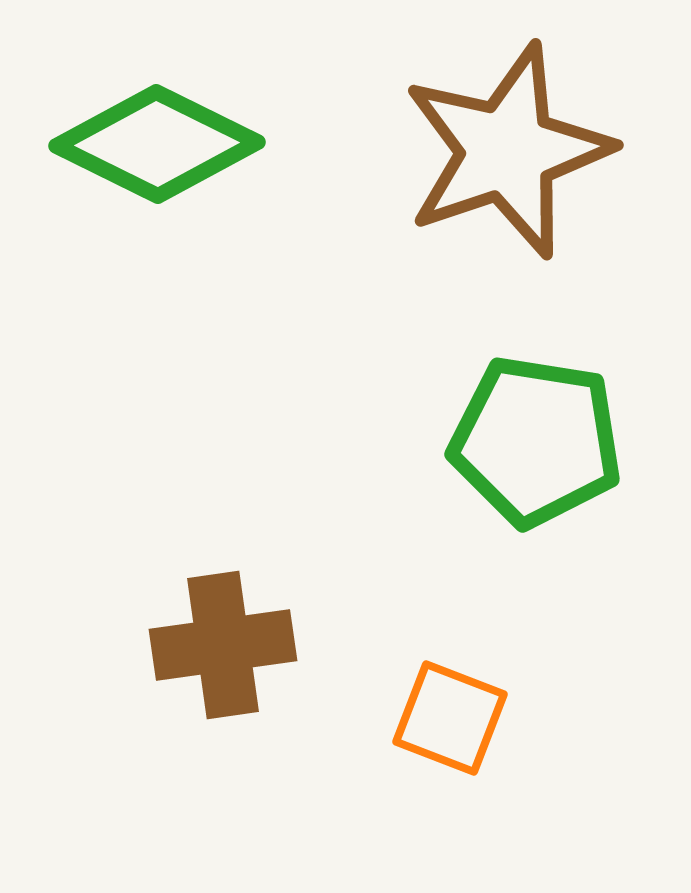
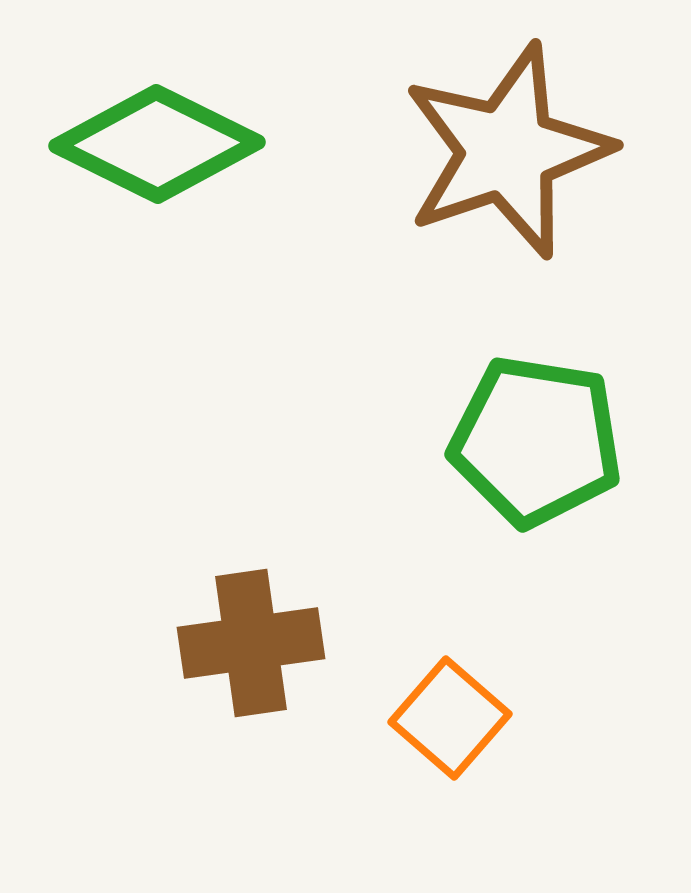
brown cross: moved 28 px right, 2 px up
orange square: rotated 20 degrees clockwise
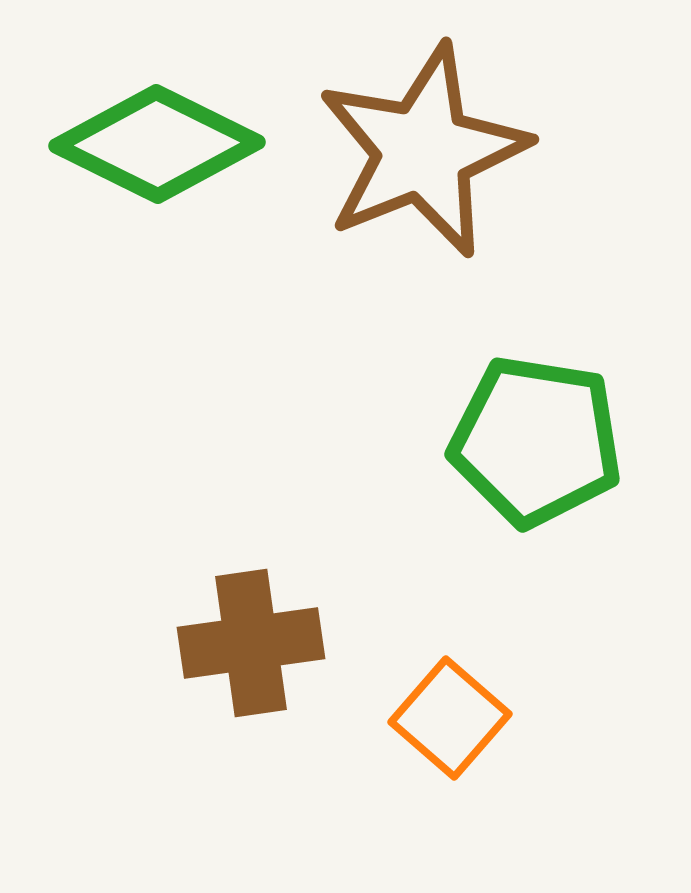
brown star: moved 84 px left; rotated 3 degrees counterclockwise
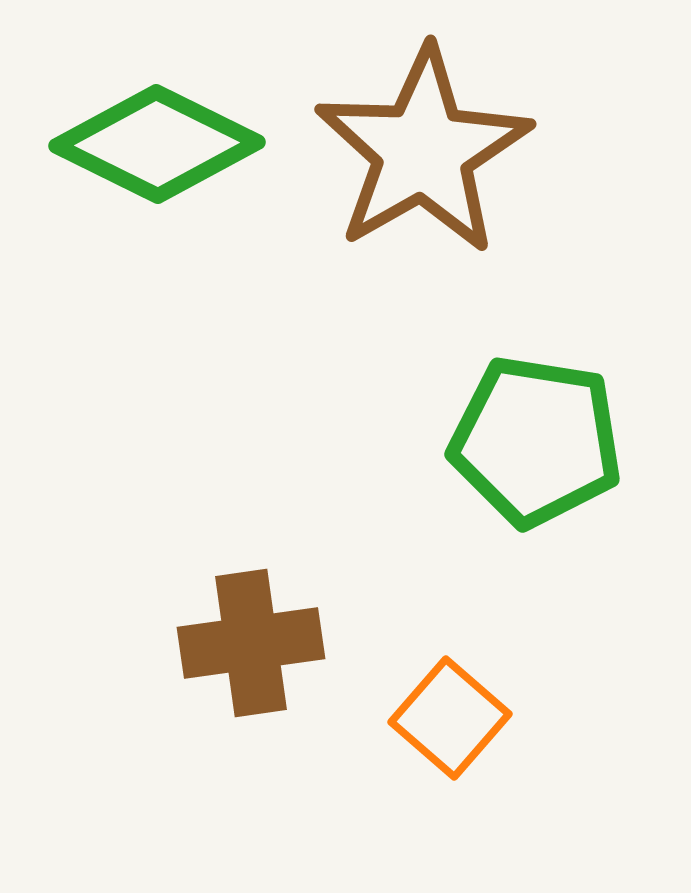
brown star: rotated 8 degrees counterclockwise
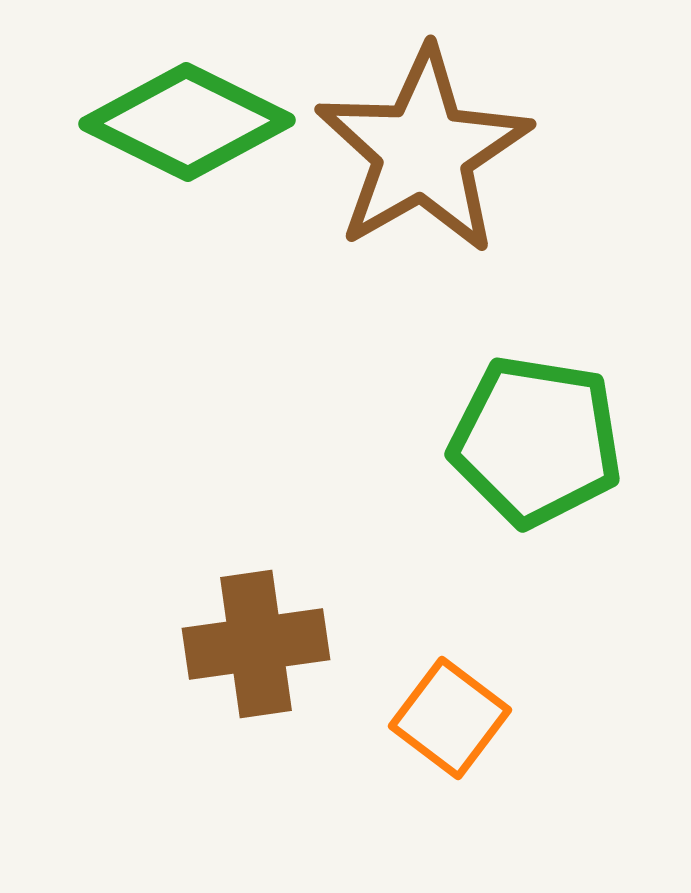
green diamond: moved 30 px right, 22 px up
brown cross: moved 5 px right, 1 px down
orange square: rotated 4 degrees counterclockwise
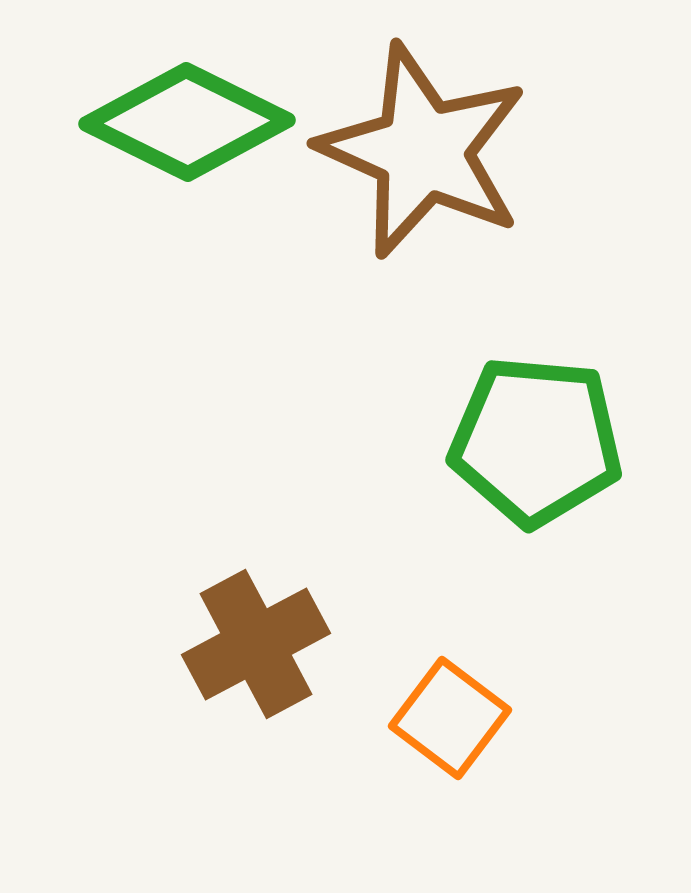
brown star: rotated 18 degrees counterclockwise
green pentagon: rotated 4 degrees counterclockwise
brown cross: rotated 20 degrees counterclockwise
